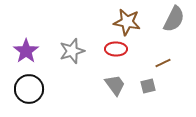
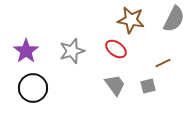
brown star: moved 4 px right, 2 px up
red ellipse: rotated 35 degrees clockwise
black circle: moved 4 px right, 1 px up
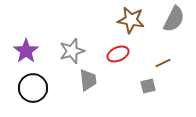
red ellipse: moved 2 px right, 5 px down; rotated 60 degrees counterclockwise
gray trapezoid: moved 27 px left, 5 px up; rotated 30 degrees clockwise
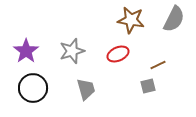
brown line: moved 5 px left, 2 px down
gray trapezoid: moved 2 px left, 9 px down; rotated 10 degrees counterclockwise
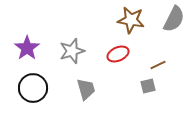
purple star: moved 1 px right, 3 px up
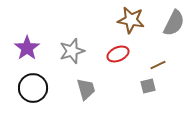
gray semicircle: moved 4 px down
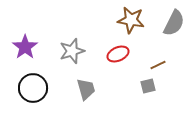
purple star: moved 2 px left, 1 px up
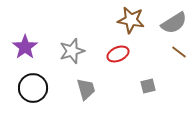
gray semicircle: rotated 32 degrees clockwise
brown line: moved 21 px right, 13 px up; rotated 63 degrees clockwise
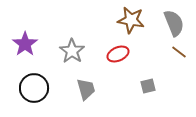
gray semicircle: rotated 80 degrees counterclockwise
purple star: moved 3 px up
gray star: rotated 20 degrees counterclockwise
black circle: moved 1 px right
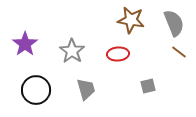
red ellipse: rotated 20 degrees clockwise
black circle: moved 2 px right, 2 px down
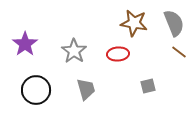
brown star: moved 3 px right, 3 px down
gray star: moved 2 px right
